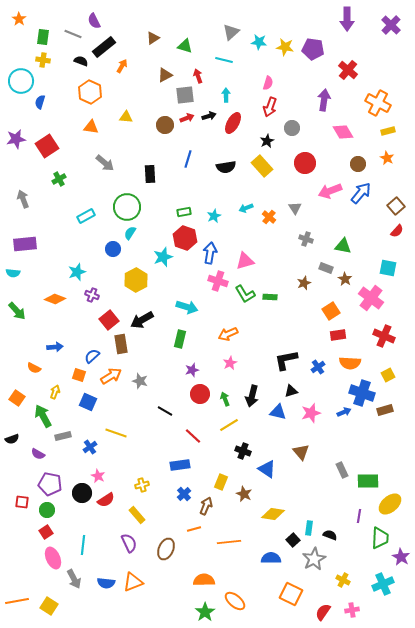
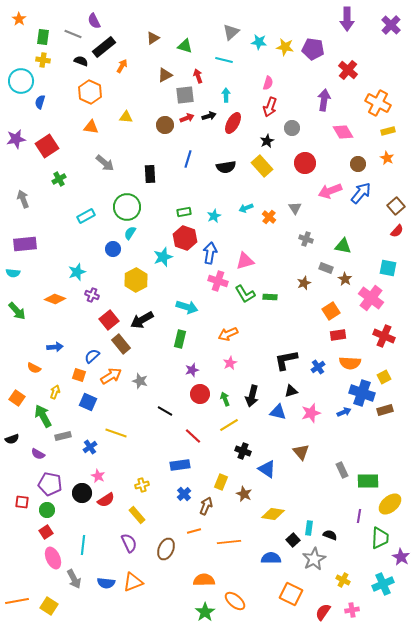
brown rectangle at (121, 344): rotated 30 degrees counterclockwise
yellow square at (388, 375): moved 4 px left, 2 px down
orange line at (194, 529): moved 2 px down
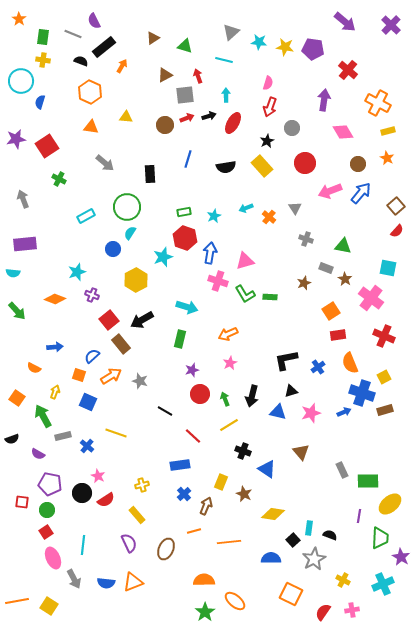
purple arrow at (347, 19): moved 2 px left, 3 px down; rotated 50 degrees counterclockwise
green cross at (59, 179): rotated 32 degrees counterclockwise
orange semicircle at (350, 363): rotated 65 degrees clockwise
blue cross at (90, 447): moved 3 px left, 1 px up; rotated 16 degrees counterclockwise
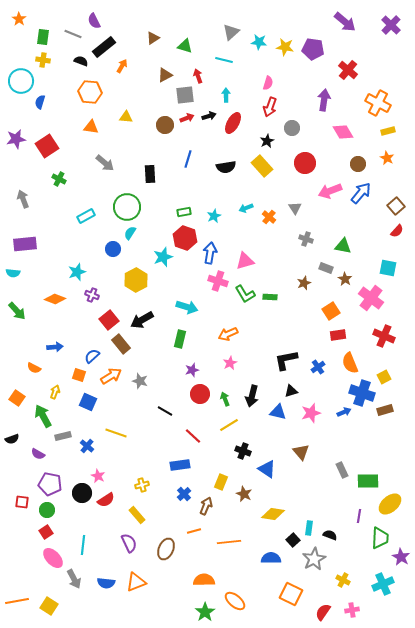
orange hexagon at (90, 92): rotated 20 degrees counterclockwise
pink ellipse at (53, 558): rotated 20 degrees counterclockwise
orange triangle at (133, 582): moved 3 px right
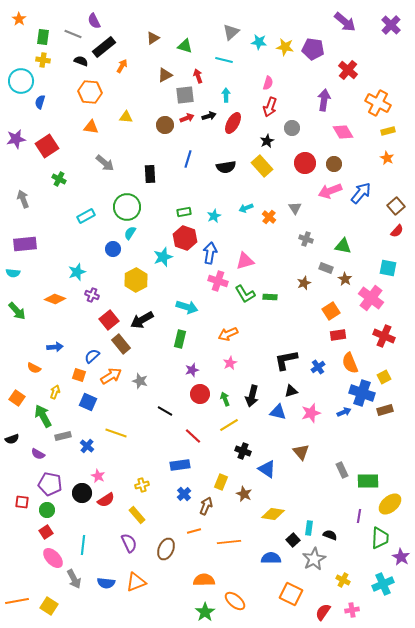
brown circle at (358, 164): moved 24 px left
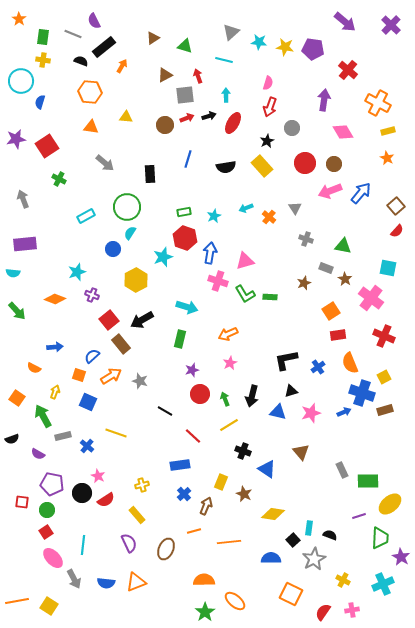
purple pentagon at (50, 484): moved 2 px right
purple line at (359, 516): rotated 64 degrees clockwise
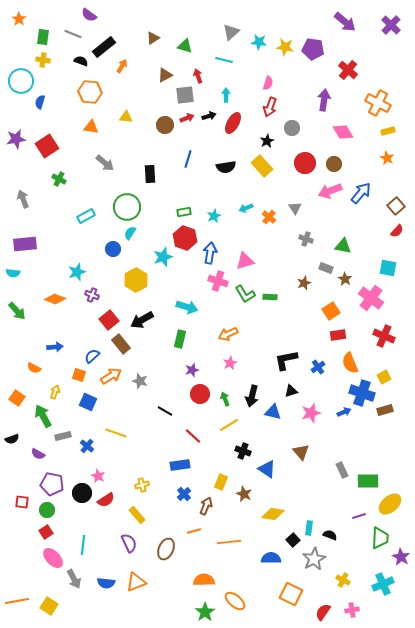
purple semicircle at (94, 21): moved 5 px left, 6 px up; rotated 28 degrees counterclockwise
blue triangle at (278, 412): moved 5 px left
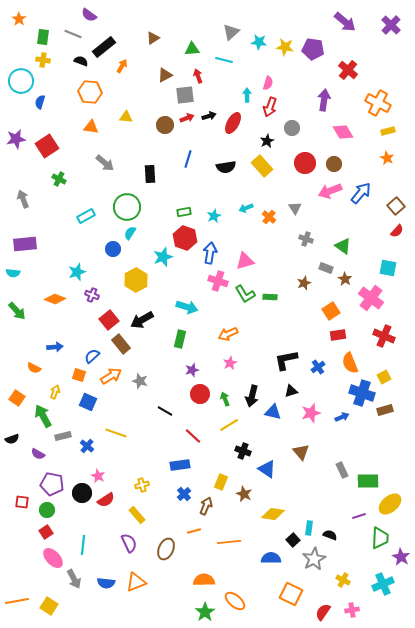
green triangle at (185, 46): moved 7 px right, 3 px down; rotated 21 degrees counterclockwise
cyan arrow at (226, 95): moved 21 px right
green triangle at (343, 246): rotated 24 degrees clockwise
blue arrow at (344, 412): moved 2 px left, 5 px down
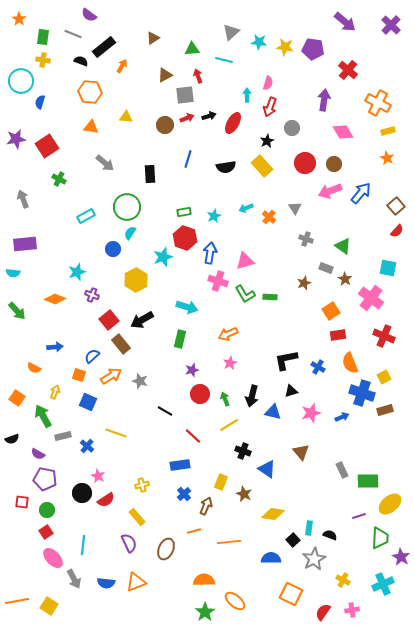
blue cross at (318, 367): rotated 24 degrees counterclockwise
purple pentagon at (52, 484): moved 7 px left, 5 px up
yellow rectangle at (137, 515): moved 2 px down
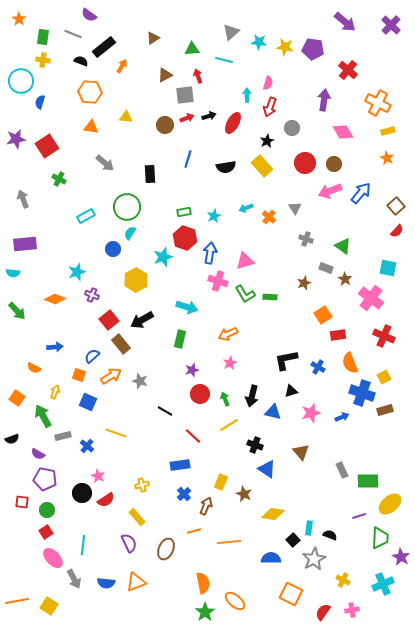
orange square at (331, 311): moved 8 px left, 4 px down
black cross at (243, 451): moved 12 px right, 6 px up
orange semicircle at (204, 580): moved 1 px left, 3 px down; rotated 80 degrees clockwise
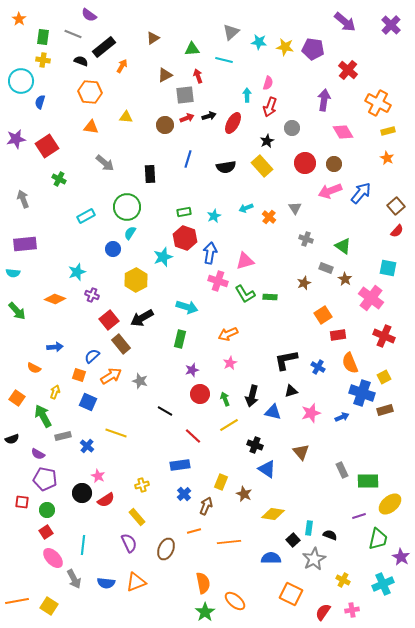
black arrow at (142, 320): moved 2 px up
green trapezoid at (380, 538): moved 2 px left, 1 px down; rotated 10 degrees clockwise
